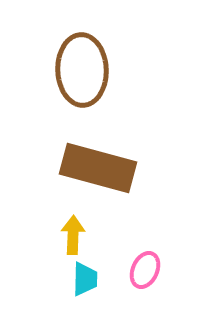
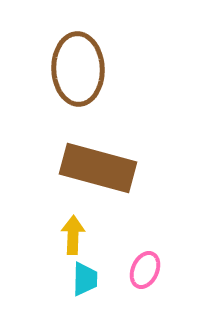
brown ellipse: moved 4 px left, 1 px up
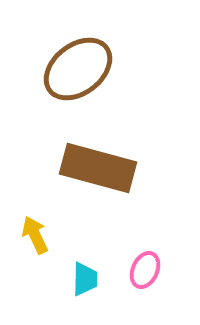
brown ellipse: rotated 54 degrees clockwise
yellow arrow: moved 38 px left; rotated 27 degrees counterclockwise
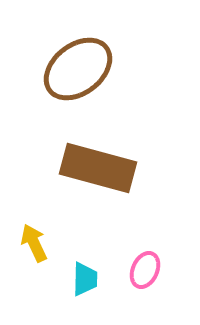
yellow arrow: moved 1 px left, 8 px down
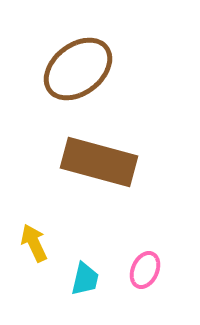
brown rectangle: moved 1 px right, 6 px up
cyan trapezoid: rotated 12 degrees clockwise
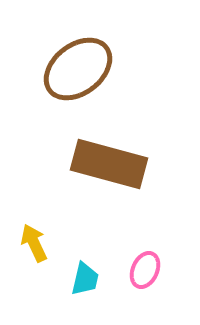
brown rectangle: moved 10 px right, 2 px down
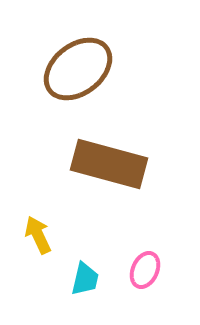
yellow arrow: moved 4 px right, 8 px up
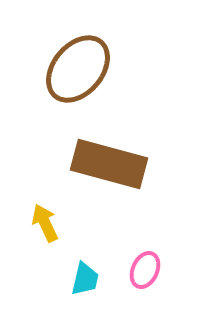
brown ellipse: rotated 12 degrees counterclockwise
yellow arrow: moved 7 px right, 12 px up
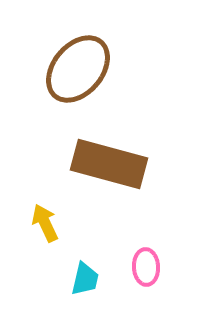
pink ellipse: moved 1 px right, 3 px up; rotated 27 degrees counterclockwise
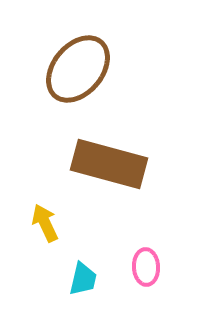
cyan trapezoid: moved 2 px left
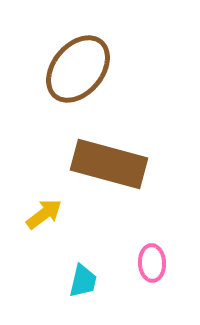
yellow arrow: moved 1 px left, 9 px up; rotated 78 degrees clockwise
pink ellipse: moved 6 px right, 4 px up
cyan trapezoid: moved 2 px down
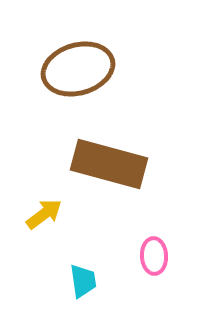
brown ellipse: rotated 34 degrees clockwise
pink ellipse: moved 2 px right, 7 px up
cyan trapezoid: rotated 21 degrees counterclockwise
